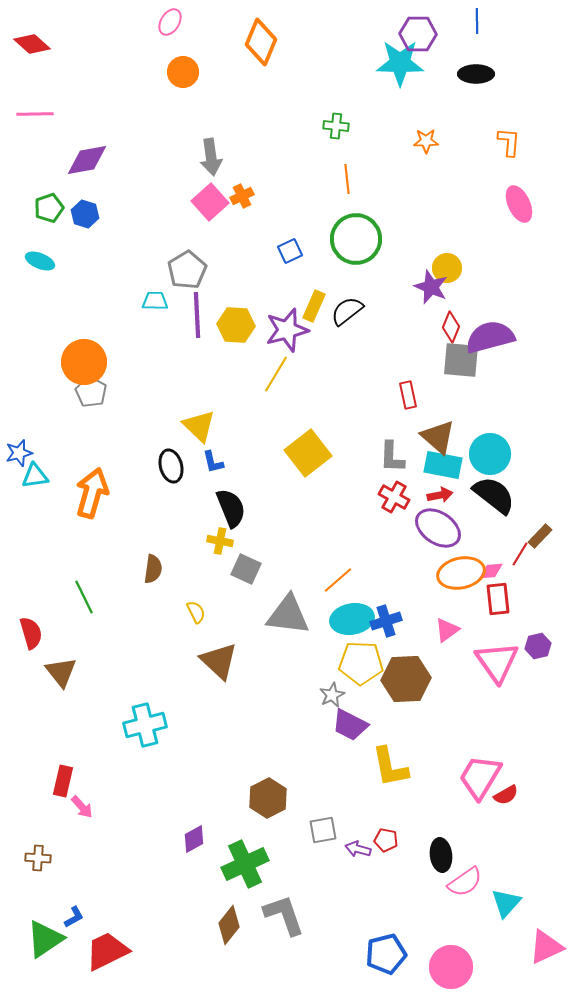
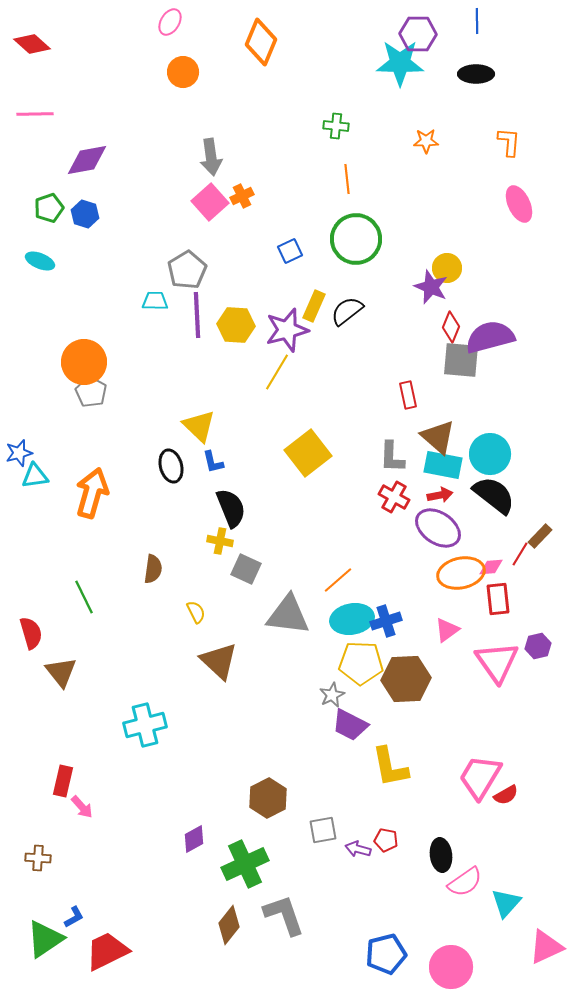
yellow line at (276, 374): moved 1 px right, 2 px up
pink diamond at (491, 571): moved 4 px up
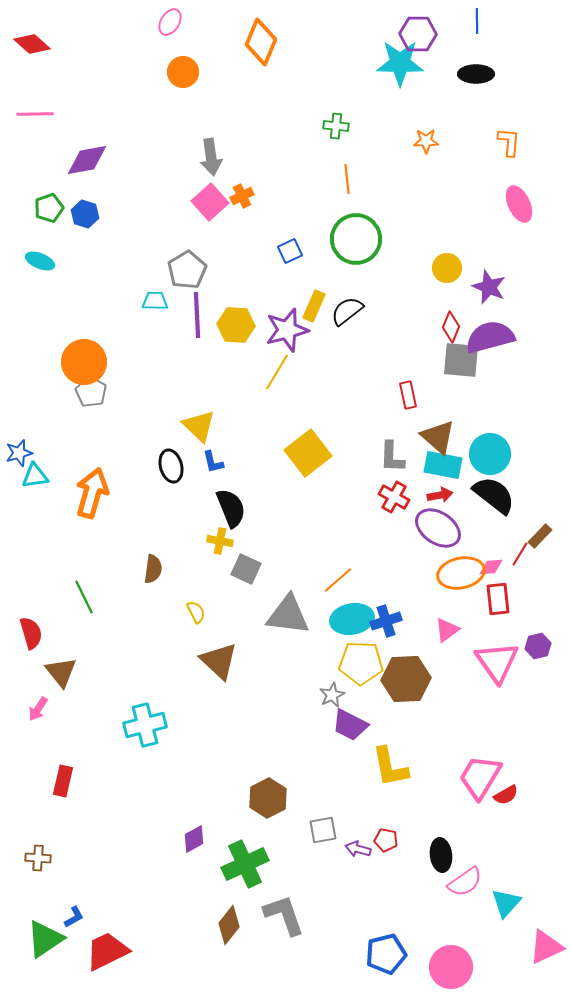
purple star at (431, 287): moved 58 px right
pink arrow at (82, 807): moved 44 px left, 98 px up; rotated 75 degrees clockwise
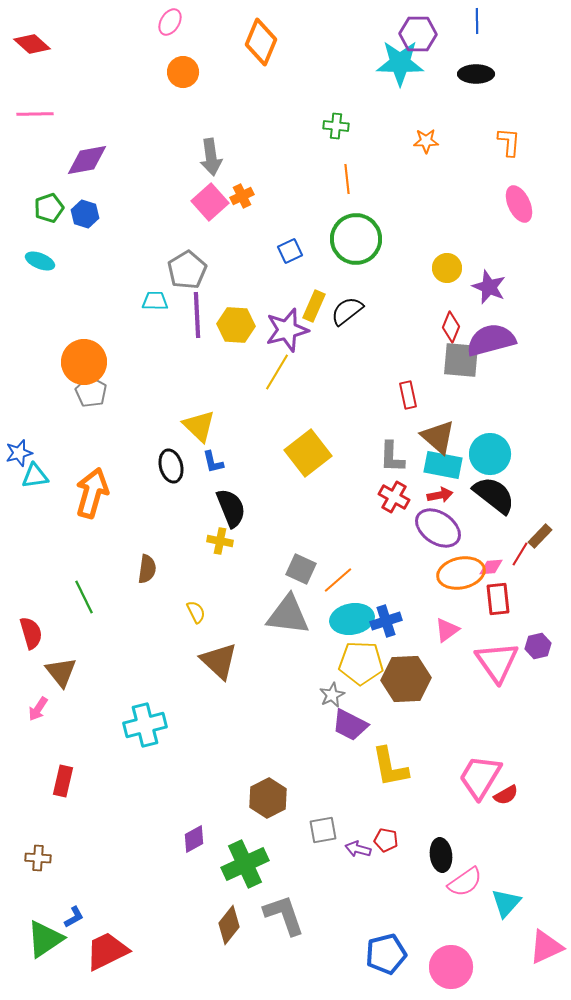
purple semicircle at (490, 337): moved 1 px right, 3 px down
brown semicircle at (153, 569): moved 6 px left
gray square at (246, 569): moved 55 px right
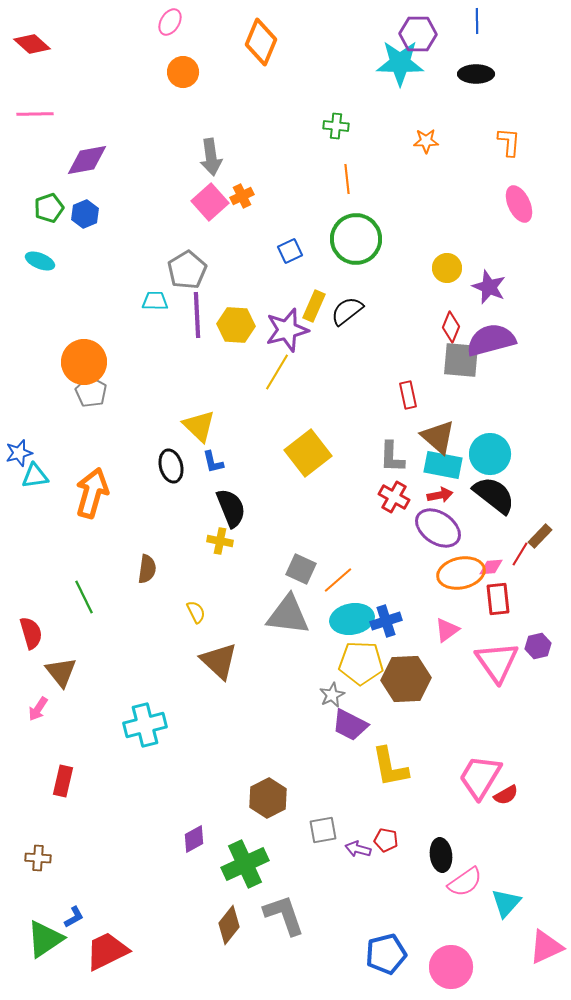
blue hexagon at (85, 214): rotated 20 degrees clockwise
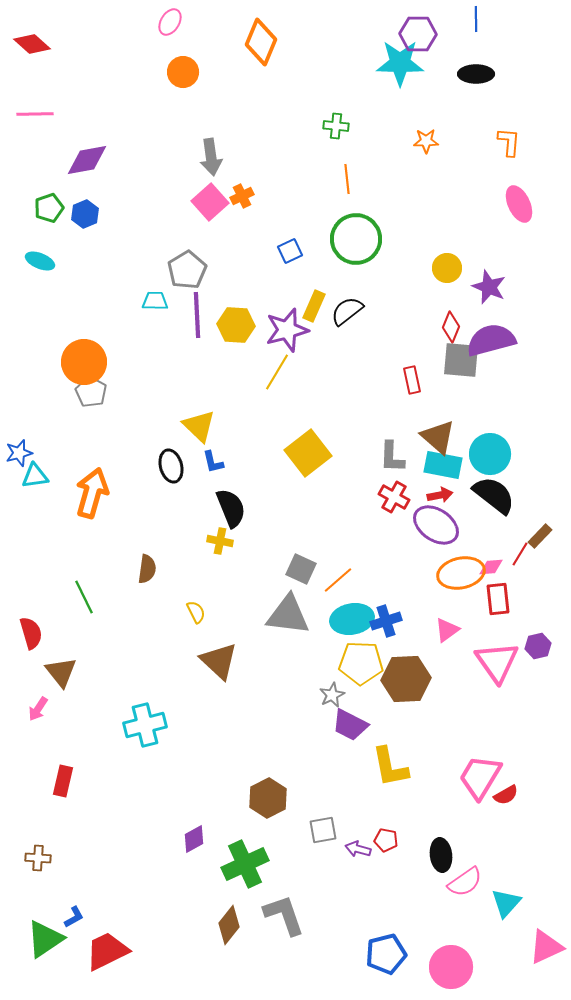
blue line at (477, 21): moved 1 px left, 2 px up
red rectangle at (408, 395): moved 4 px right, 15 px up
purple ellipse at (438, 528): moved 2 px left, 3 px up
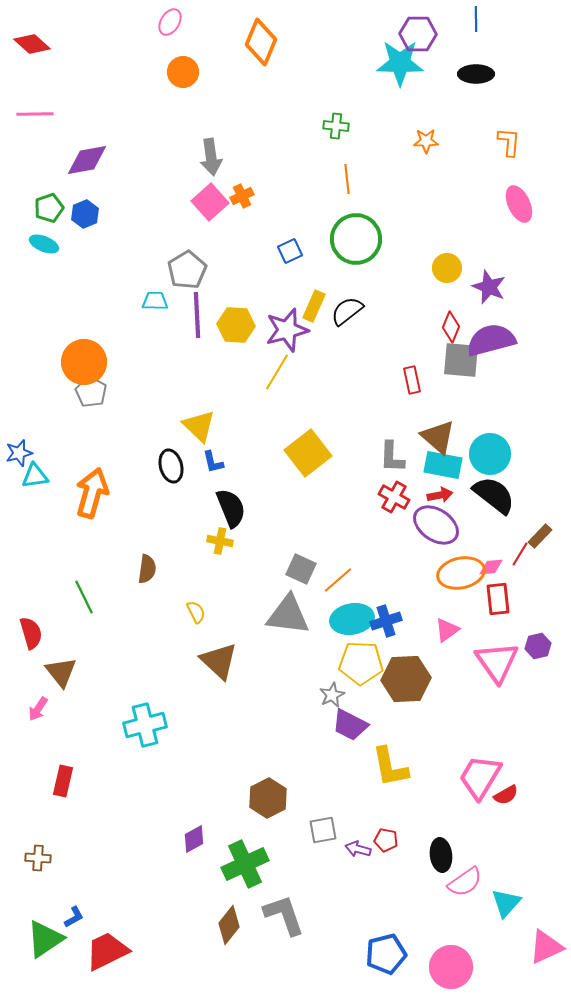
cyan ellipse at (40, 261): moved 4 px right, 17 px up
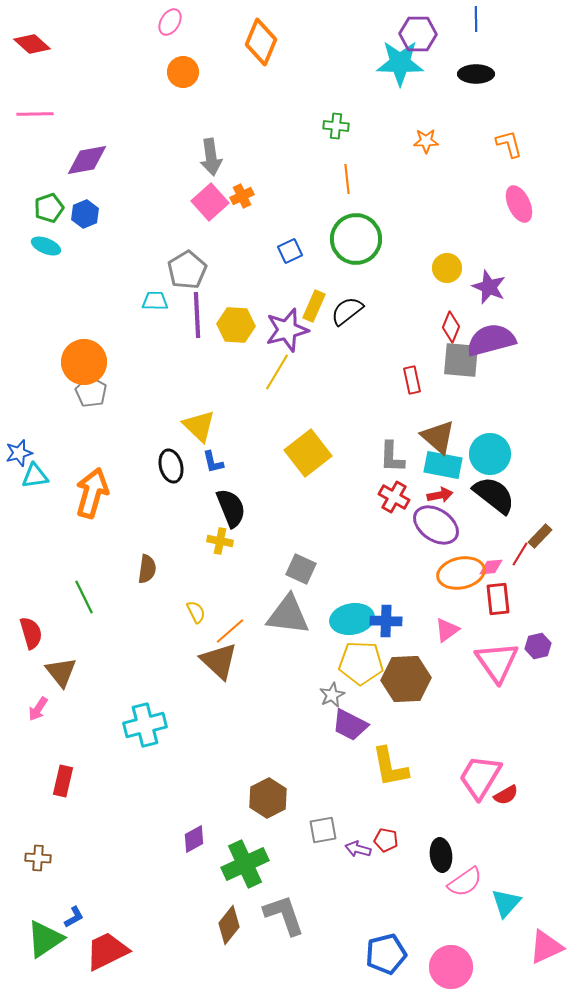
orange L-shape at (509, 142): moved 2 px down; rotated 20 degrees counterclockwise
cyan ellipse at (44, 244): moved 2 px right, 2 px down
orange line at (338, 580): moved 108 px left, 51 px down
blue cross at (386, 621): rotated 20 degrees clockwise
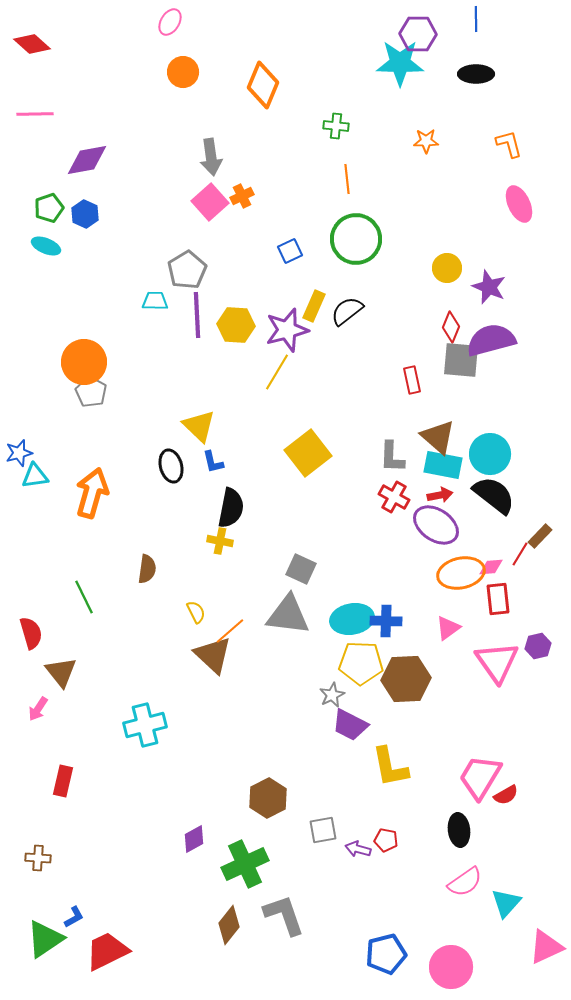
orange diamond at (261, 42): moved 2 px right, 43 px down
blue hexagon at (85, 214): rotated 12 degrees counterclockwise
black semicircle at (231, 508): rotated 33 degrees clockwise
pink triangle at (447, 630): moved 1 px right, 2 px up
brown triangle at (219, 661): moved 6 px left, 6 px up
black ellipse at (441, 855): moved 18 px right, 25 px up
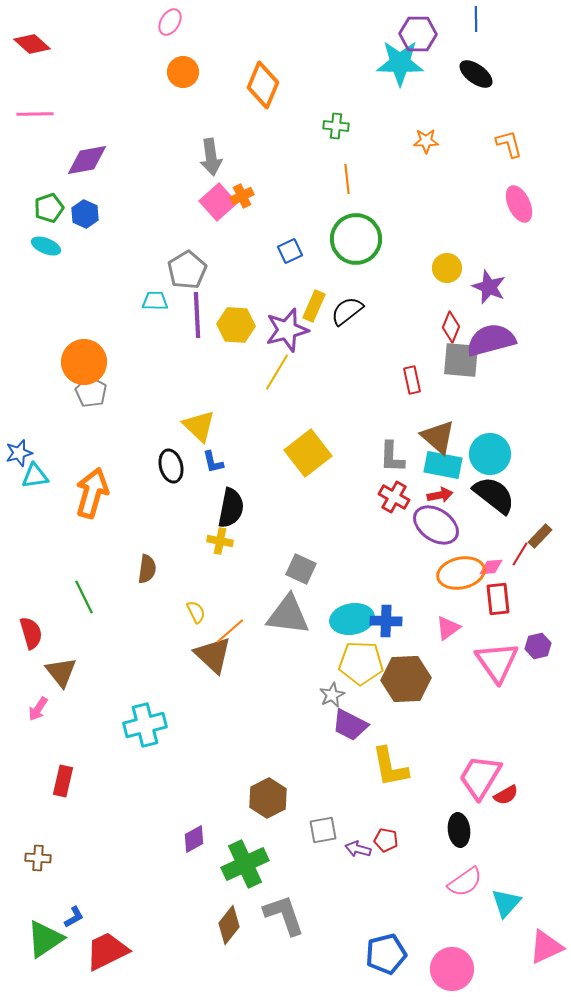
black ellipse at (476, 74): rotated 36 degrees clockwise
pink square at (210, 202): moved 8 px right
pink circle at (451, 967): moved 1 px right, 2 px down
